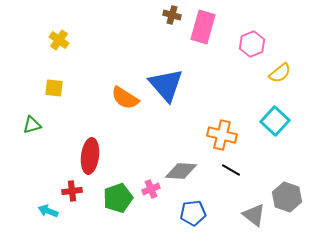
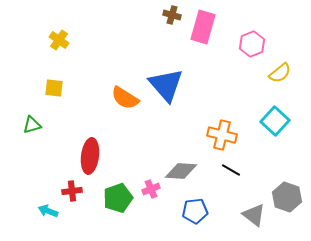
blue pentagon: moved 2 px right, 2 px up
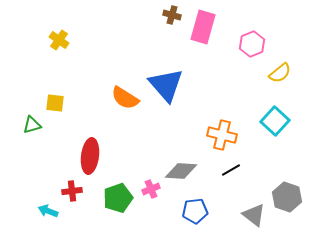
yellow square: moved 1 px right, 15 px down
black line: rotated 60 degrees counterclockwise
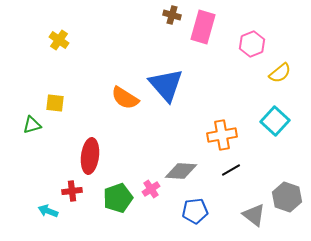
orange cross: rotated 24 degrees counterclockwise
pink cross: rotated 12 degrees counterclockwise
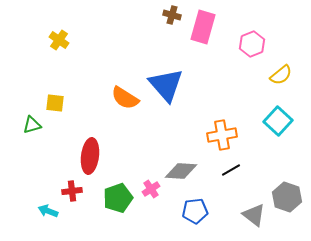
yellow semicircle: moved 1 px right, 2 px down
cyan square: moved 3 px right
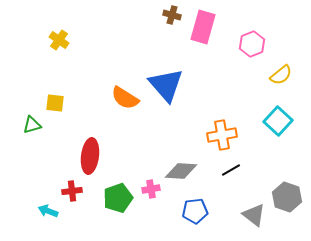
pink cross: rotated 24 degrees clockwise
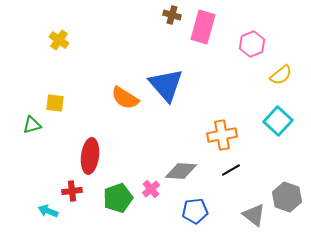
pink cross: rotated 30 degrees counterclockwise
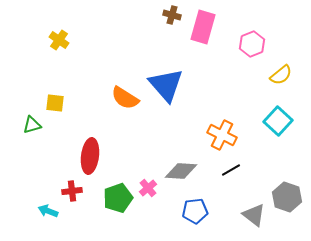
orange cross: rotated 36 degrees clockwise
pink cross: moved 3 px left, 1 px up
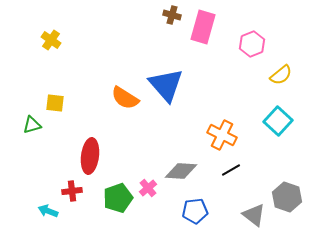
yellow cross: moved 8 px left
